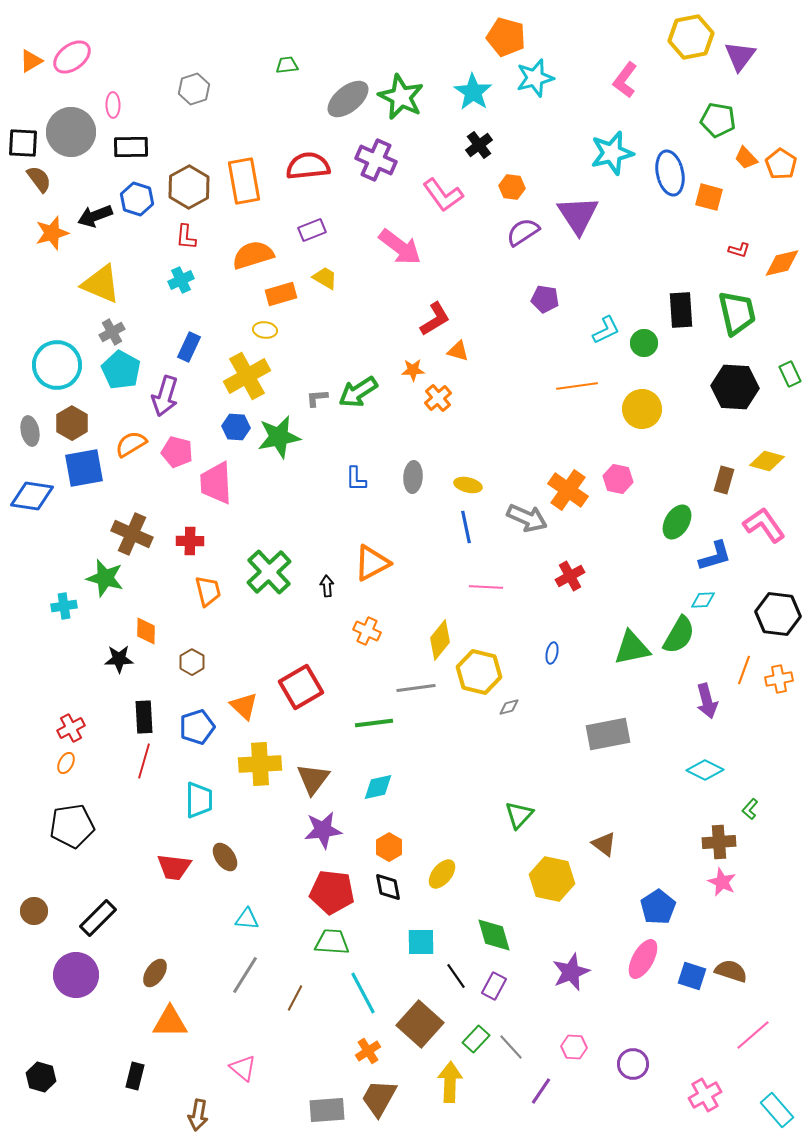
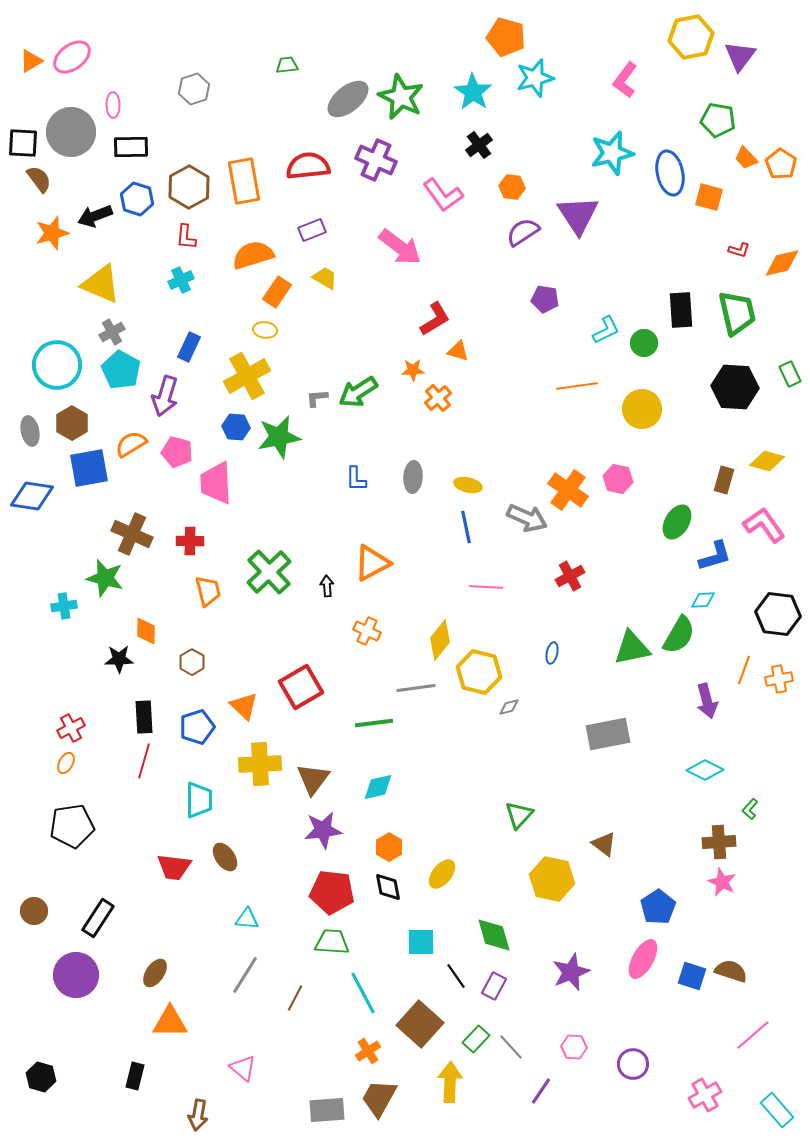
orange rectangle at (281, 294): moved 4 px left, 2 px up; rotated 40 degrees counterclockwise
blue square at (84, 468): moved 5 px right
black rectangle at (98, 918): rotated 12 degrees counterclockwise
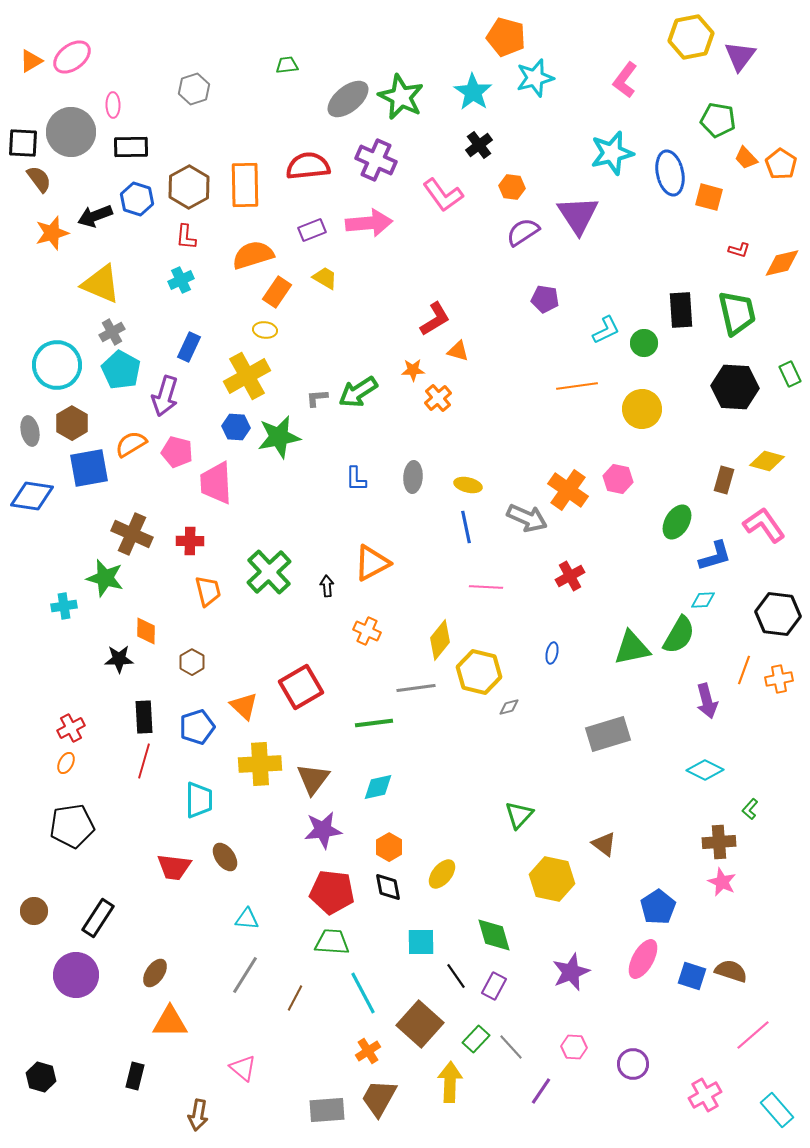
orange rectangle at (244, 181): moved 1 px right, 4 px down; rotated 9 degrees clockwise
pink arrow at (400, 247): moved 31 px left, 24 px up; rotated 42 degrees counterclockwise
gray rectangle at (608, 734): rotated 6 degrees counterclockwise
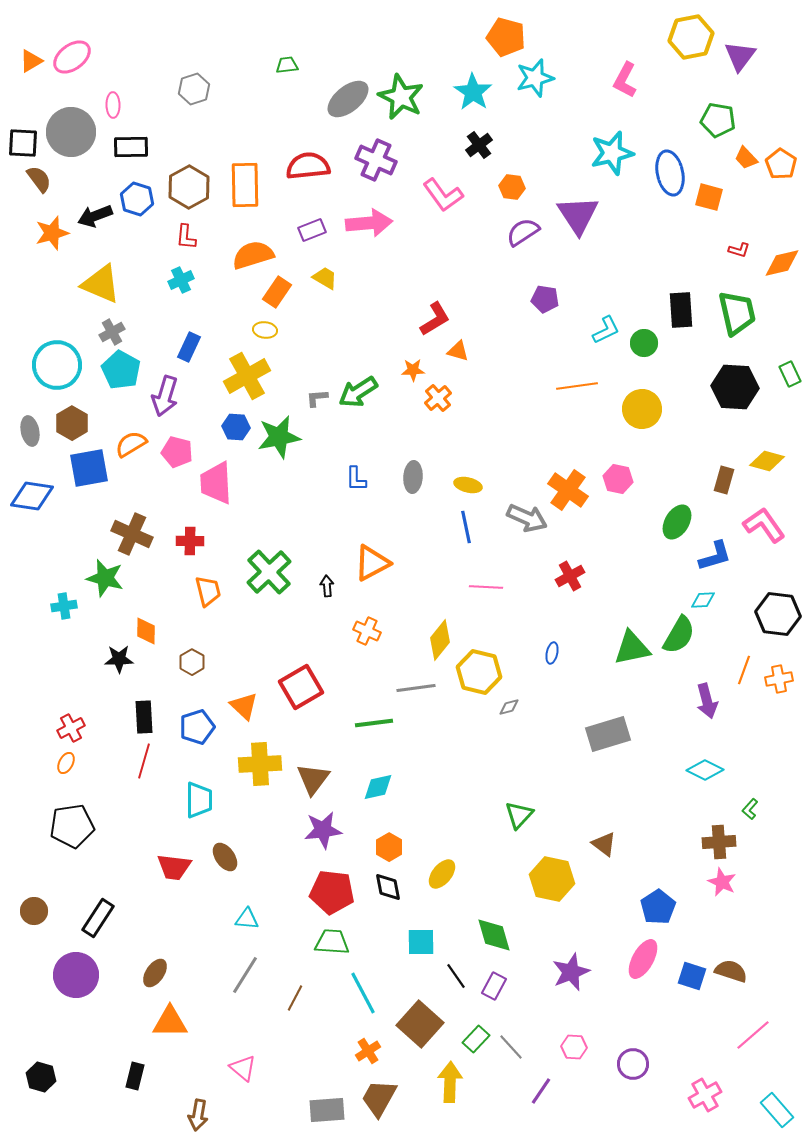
pink L-shape at (625, 80): rotated 9 degrees counterclockwise
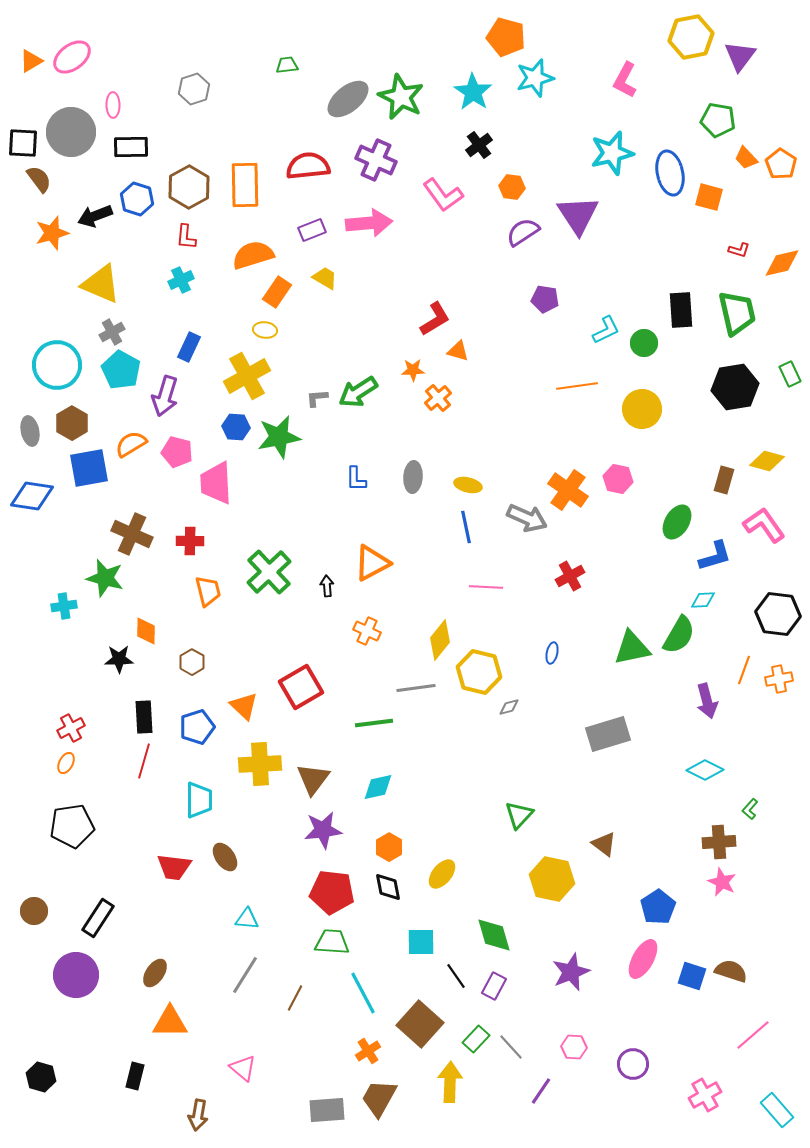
black hexagon at (735, 387): rotated 12 degrees counterclockwise
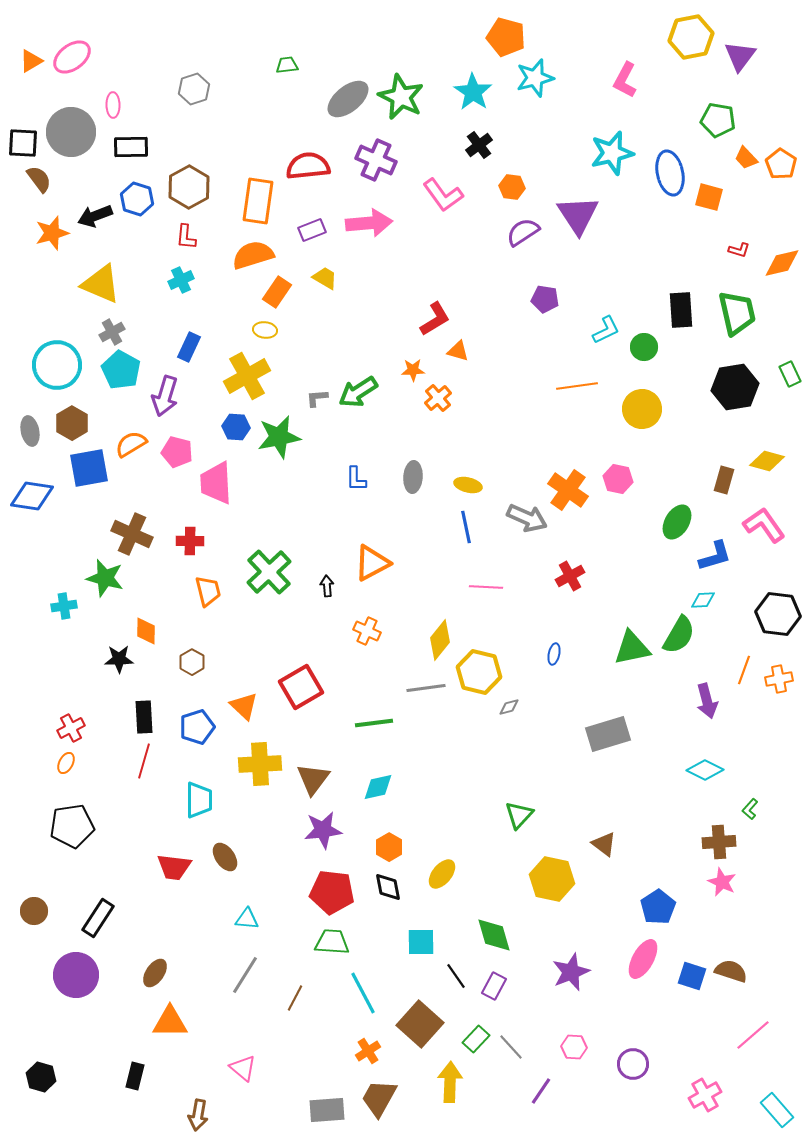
orange rectangle at (245, 185): moved 13 px right, 16 px down; rotated 9 degrees clockwise
green circle at (644, 343): moved 4 px down
blue ellipse at (552, 653): moved 2 px right, 1 px down
gray line at (416, 688): moved 10 px right
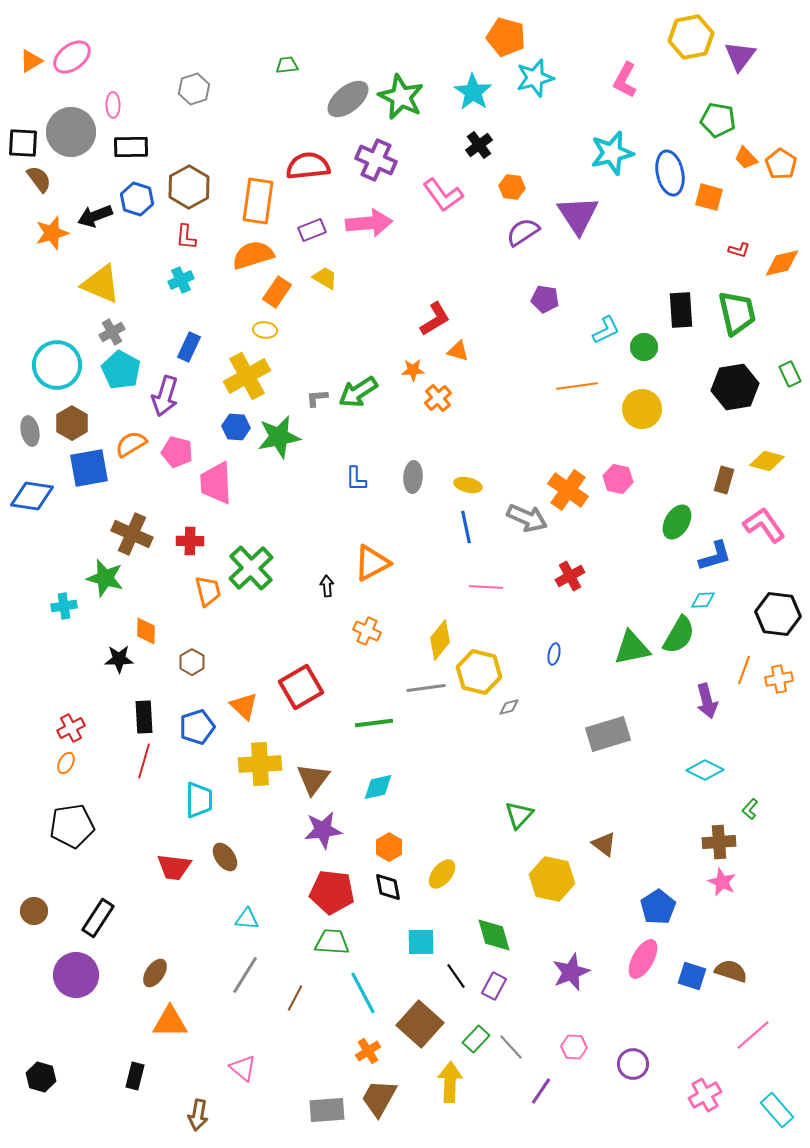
green cross at (269, 572): moved 18 px left, 4 px up
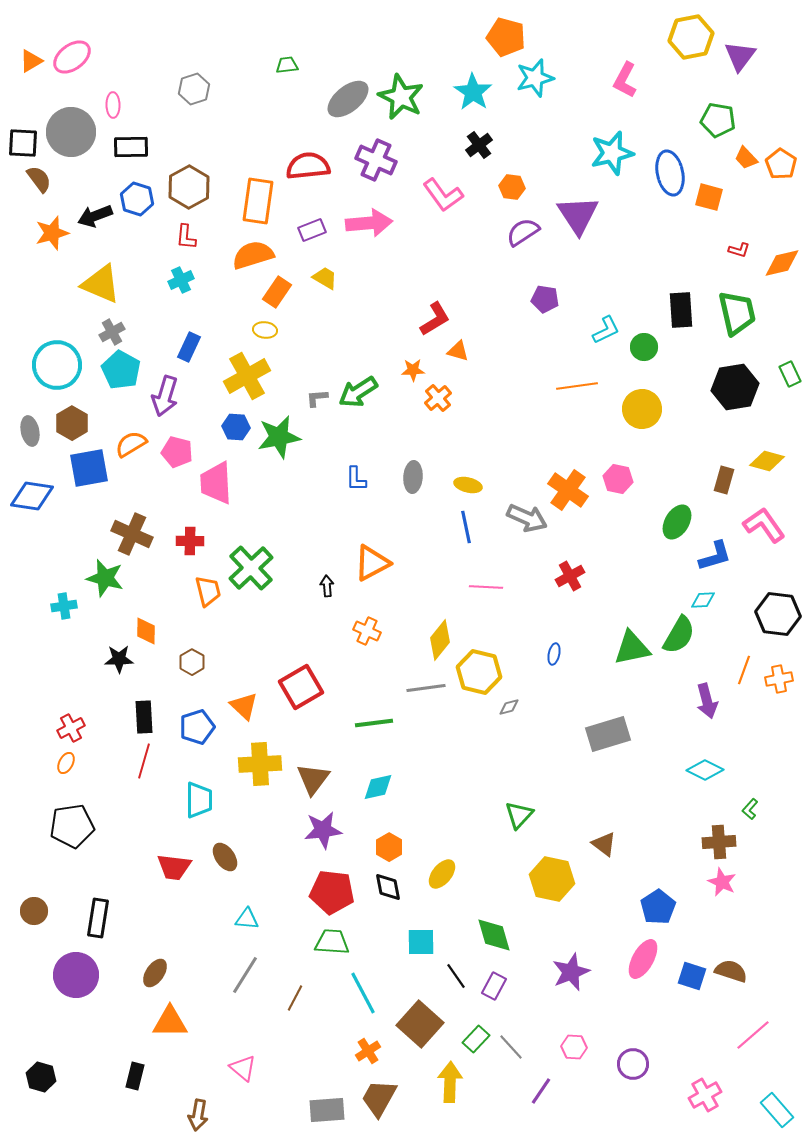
black rectangle at (98, 918): rotated 24 degrees counterclockwise
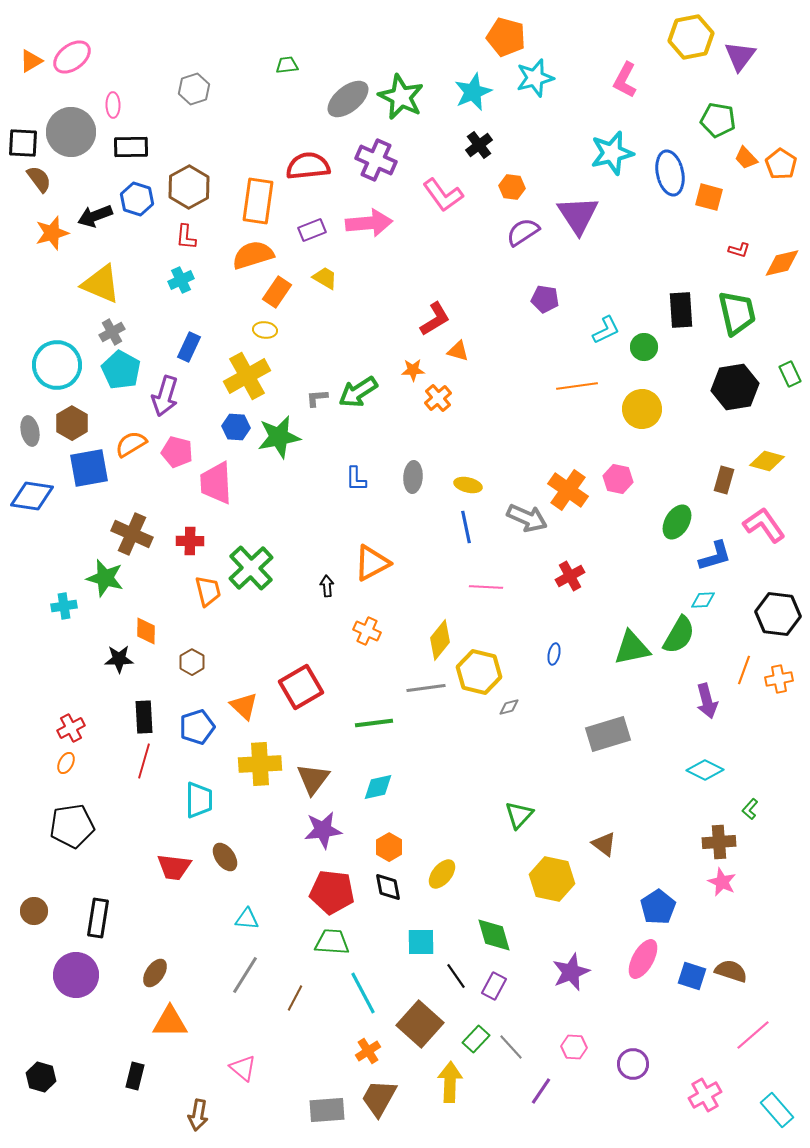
cyan star at (473, 92): rotated 15 degrees clockwise
